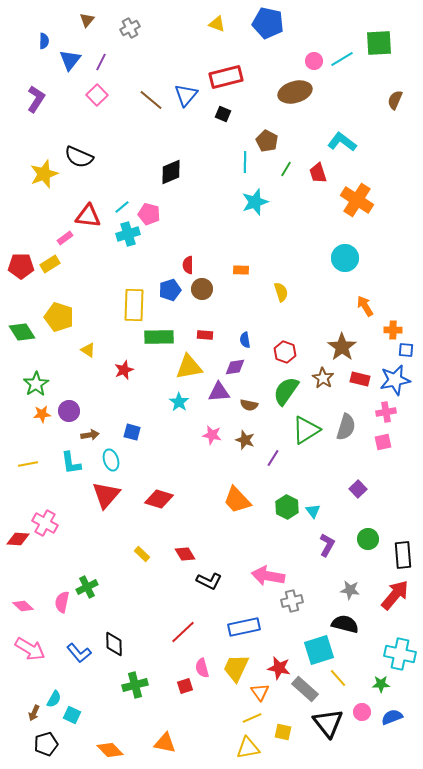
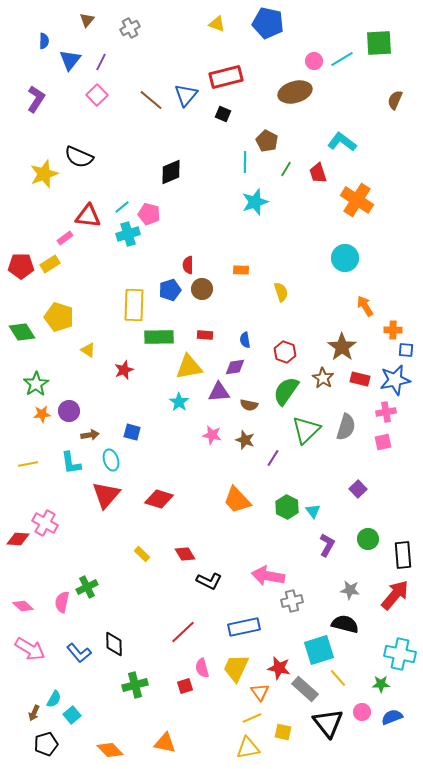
green triangle at (306, 430): rotated 12 degrees counterclockwise
cyan square at (72, 715): rotated 24 degrees clockwise
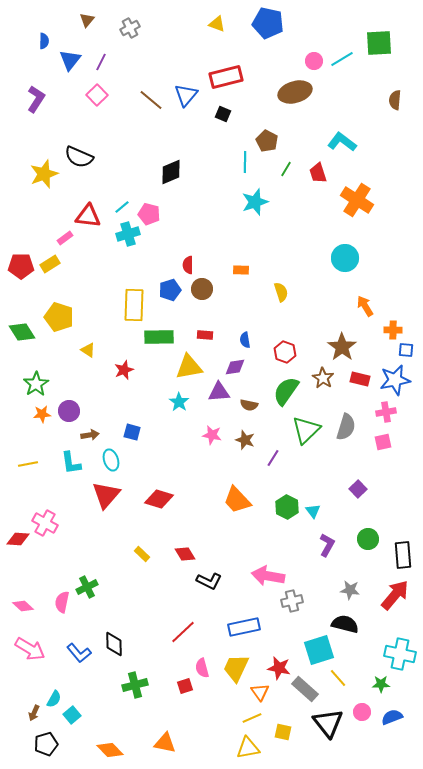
brown semicircle at (395, 100): rotated 18 degrees counterclockwise
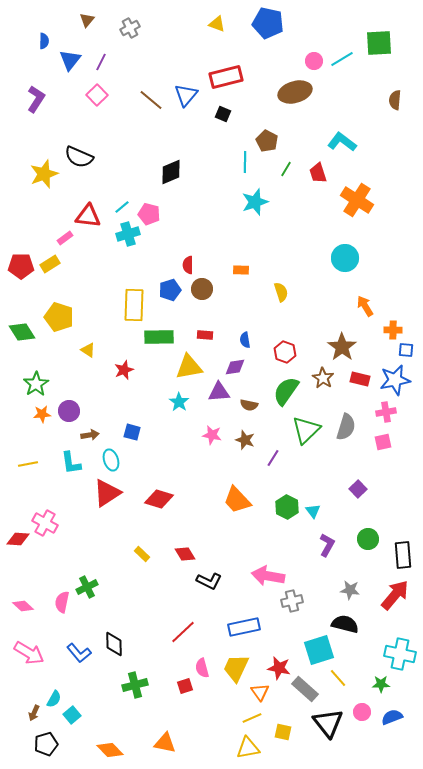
red triangle at (106, 495): moved 1 px right, 2 px up; rotated 16 degrees clockwise
pink arrow at (30, 649): moved 1 px left, 4 px down
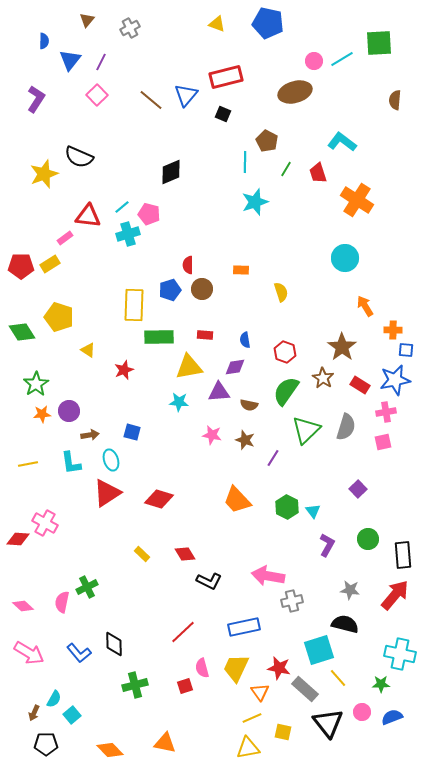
red rectangle at (360, 379): moved 6 px down; rotated 18 degrees clockwise
cyan star at (179, 402): rotated 30 degrees counterclockwise
black pentagon at (46, 744): rotated 15 degrees clockwise
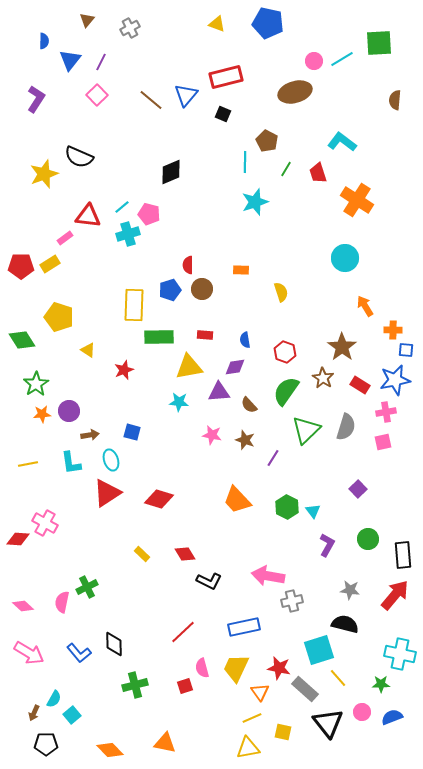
green diamond at (22, 332): moved 8 px down
brown semicircle at (249, 405): rotated 36 degrees clockwise
